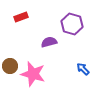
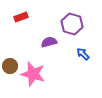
blue arrow: moved 15 px up
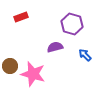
purple semicircle: moved 6 px right, 5 px down
blue arrow: moved 2 px right, 1 px down
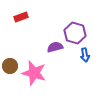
purple hexagon: moved 3 px right, 9 px down
blue arrow: rotated 144 degrees counterclockwise
pink star: moved 1 px right, 1 px up
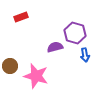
pink star: moved 2 px right, 3 px down
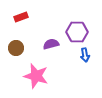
purple hexagon: moved 2 px right, 1 px up; rotated 15 degrees counterclockwise
purple semicircle: moved 4 px left, 3 px up
brown circle: moved 6 px right, 18 px up
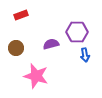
red rectangle: moved 2 px up
